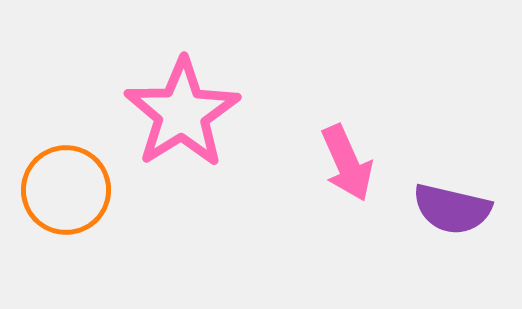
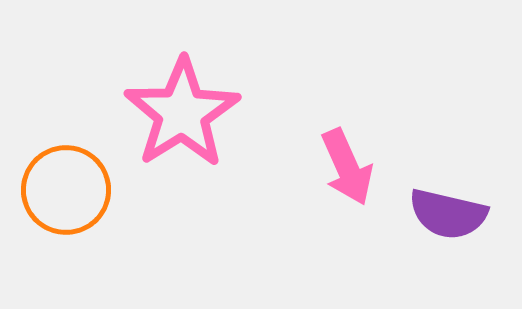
pink arrow: moved 4 px down
purple semicircle: moved 4 px left, 5 px down
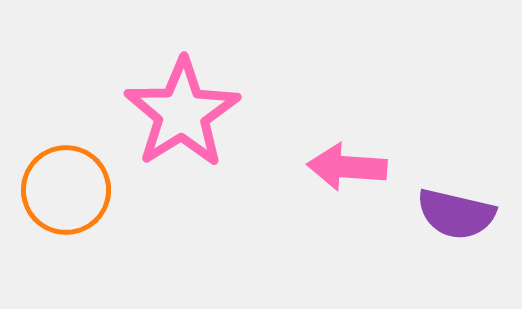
pink arrow: rotated 118 degrees clockwise
purple semicircle: moved 8 px right
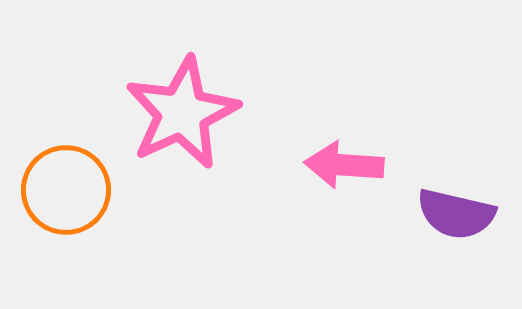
pink star: rotated 7 degrees clockwise
pink arrow: moved 3 px left, 2 px up
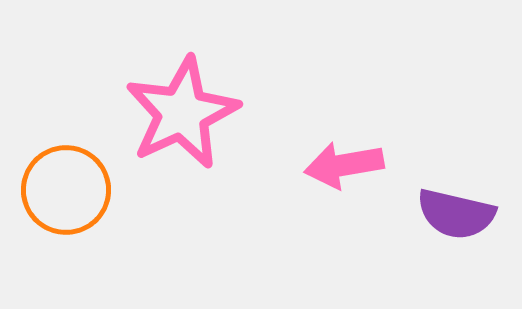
pink arrow: rotated 14 degrees counterclockwise
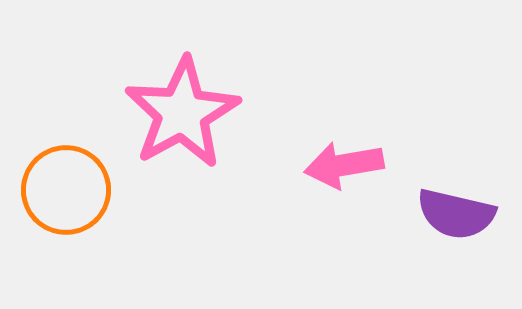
pink star: rotated 4 degrees counterclockwise
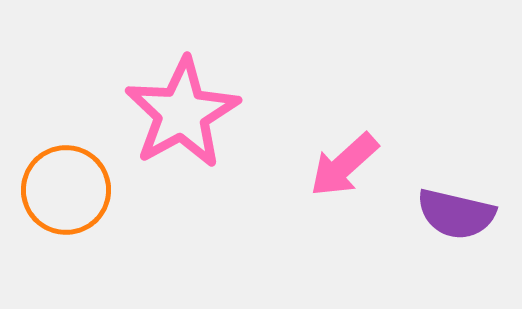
pink arrow: rotated 32 degrees counterclockwise
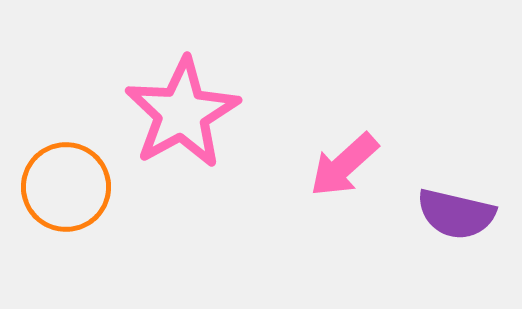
orange circle: moved 3 px up
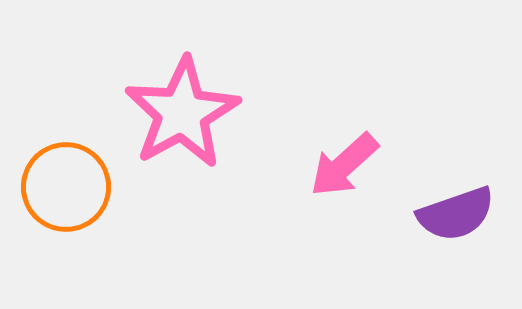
purple semicircle: rotated 32 degrees counterclockwise
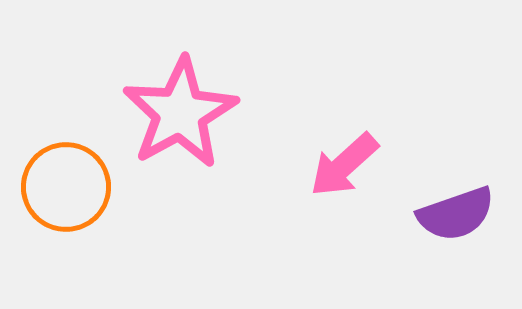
pink star: moved 2 px left
